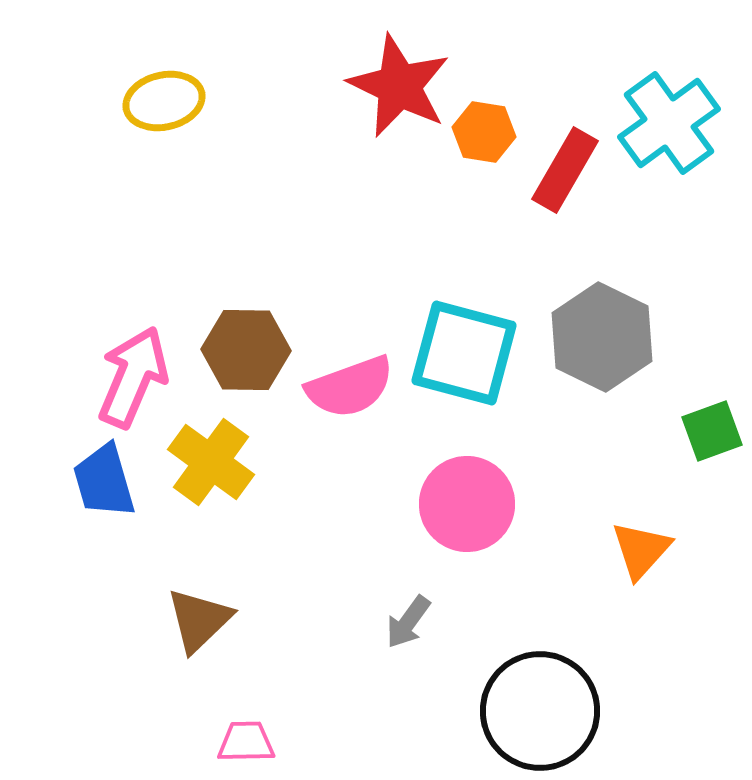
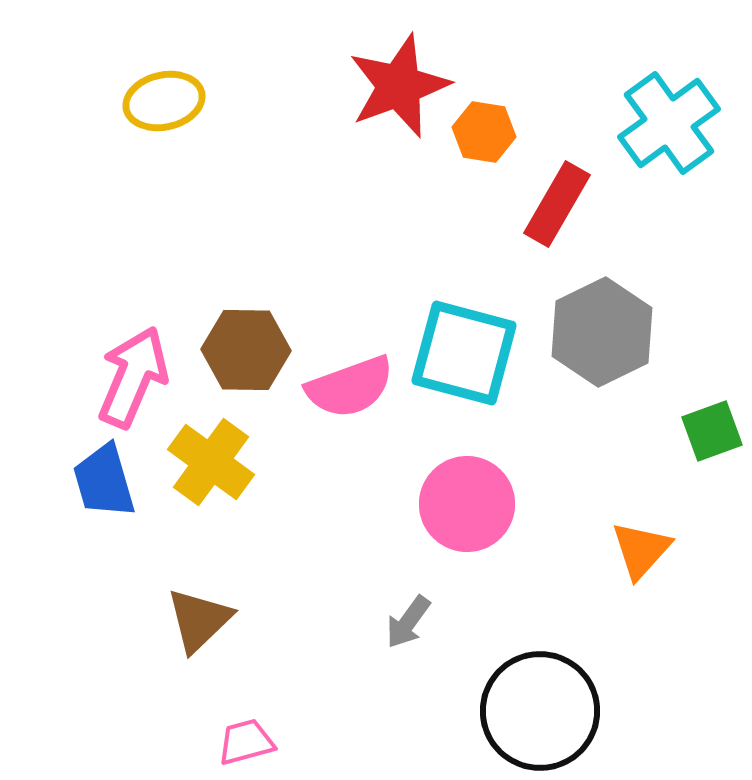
red star: rotated 26 degrees clockwise
red rectangle: moved 8 px left, 34 px down
gray hexagon: moved 5 px up; rotated 8 degrees clockwise
pink trapezoid: rotated 14 degrees counterclockwise
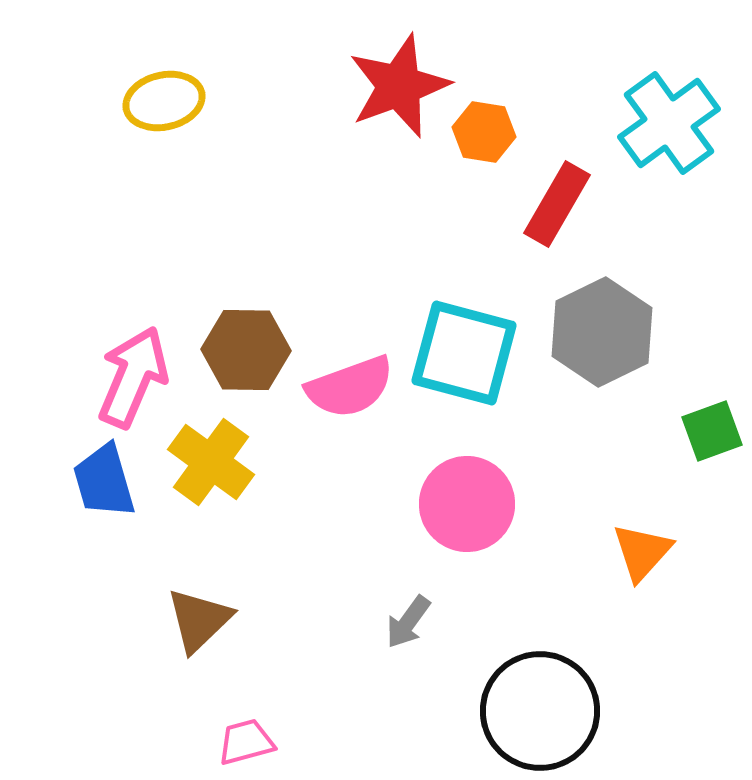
orange triangle: moved 1 px right, 2 px down
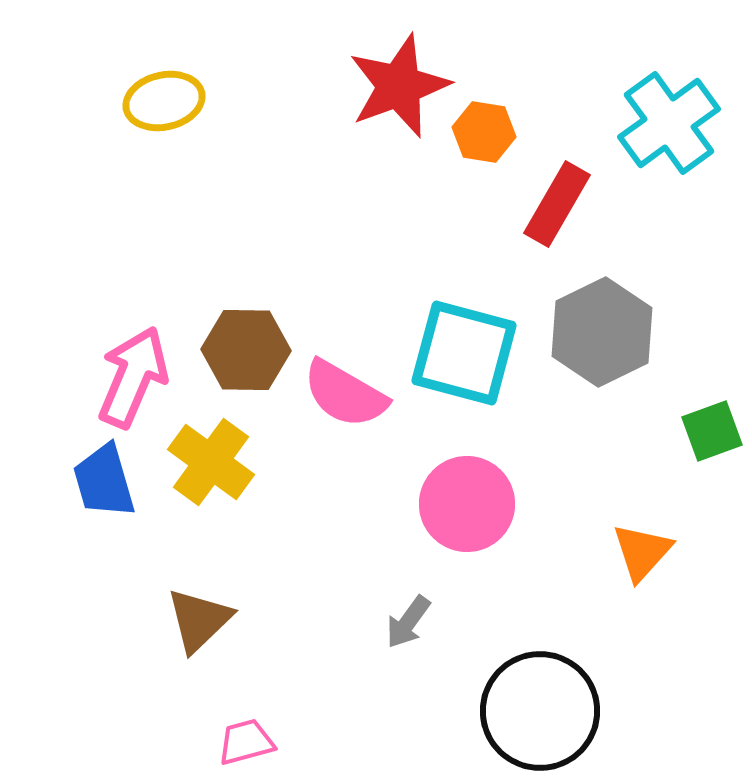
pink semicircle: moved 5 px left, 7 px down; rotated 50 degrees clockwise
